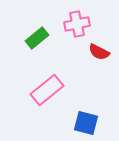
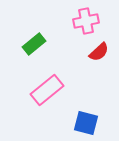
pink cross: moved 9 px right, 3 px up
green rectangle: moved 3 px left, 6 px down
red semicircle: rotated 70 degrees counterclockwise
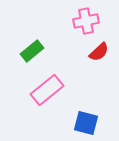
green rectangle: moved 2 px left, 7 px down
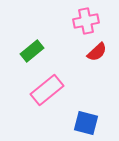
red semicircle: moved 2 px left
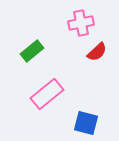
pink cross: moved 5 px left, 2 px down
pink rectangle: moved 4 px down
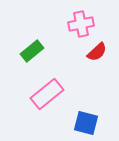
pink cross: moved 1 px down
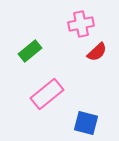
green rectangle: moved 2 px left
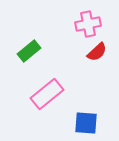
pink cross: moved 7 px right
green rectangle: moved 1 px left
blue square: rotated 10 degrees counterclockwise
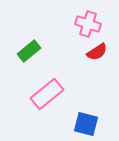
pink cross: rotated 30 degrees clockwise
red semicircle: rotated 10 degrees clockwise
blue square: moved 1 px down; rotated 10 degrees clockwise
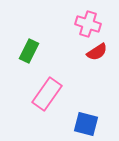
green rectangle: rotated 25 degrees counterclockwise
pink rectangle: rotated 16 degrees counterclockwise
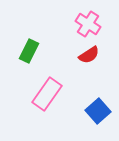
pink cross: rotated 15 degrees clockwise
red semicircle: moved 8 px left, 3 px down
blue square: moved 12 px right, 13 px up; rotated 35 degrees clockwise
